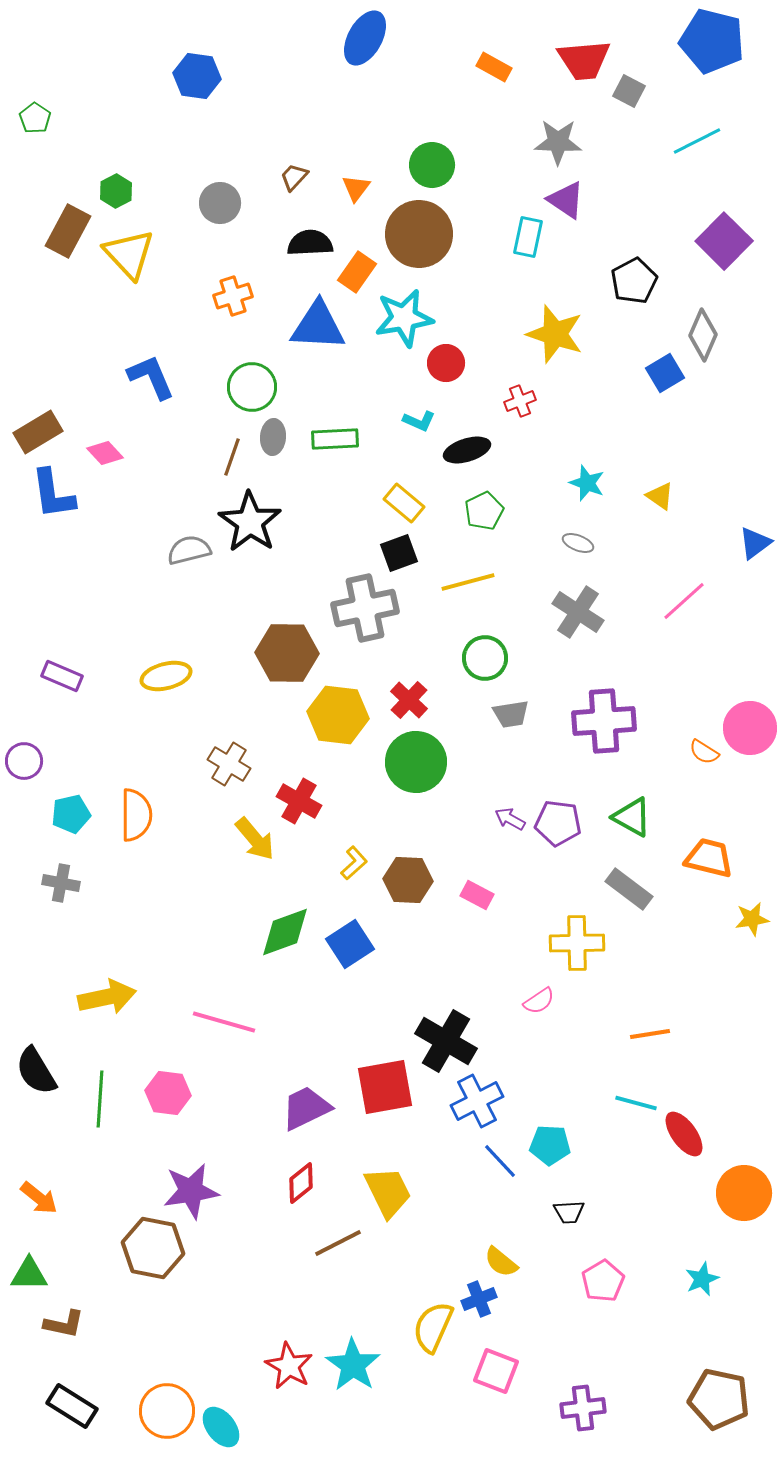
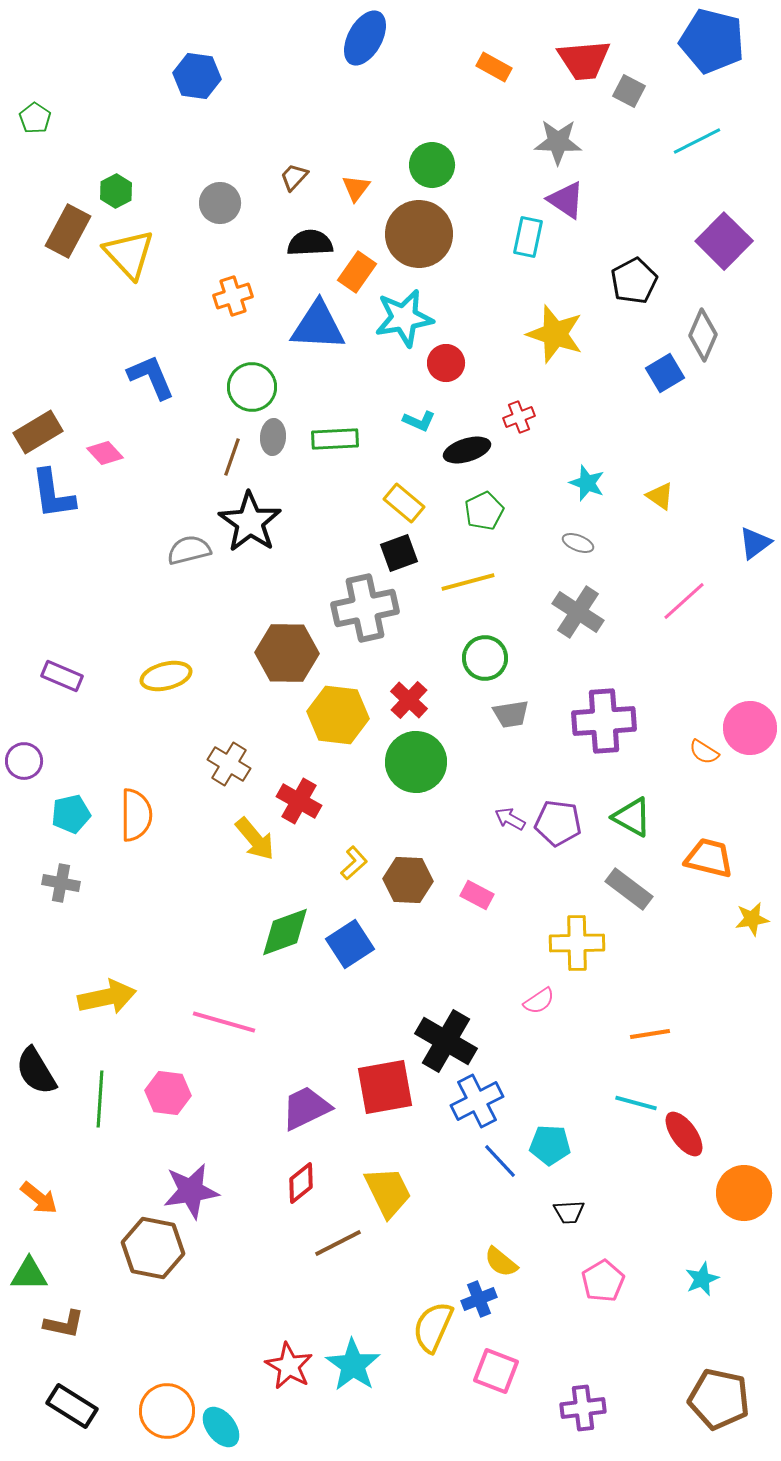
red cross at (520, 401): moved 1 px left, 16 px down
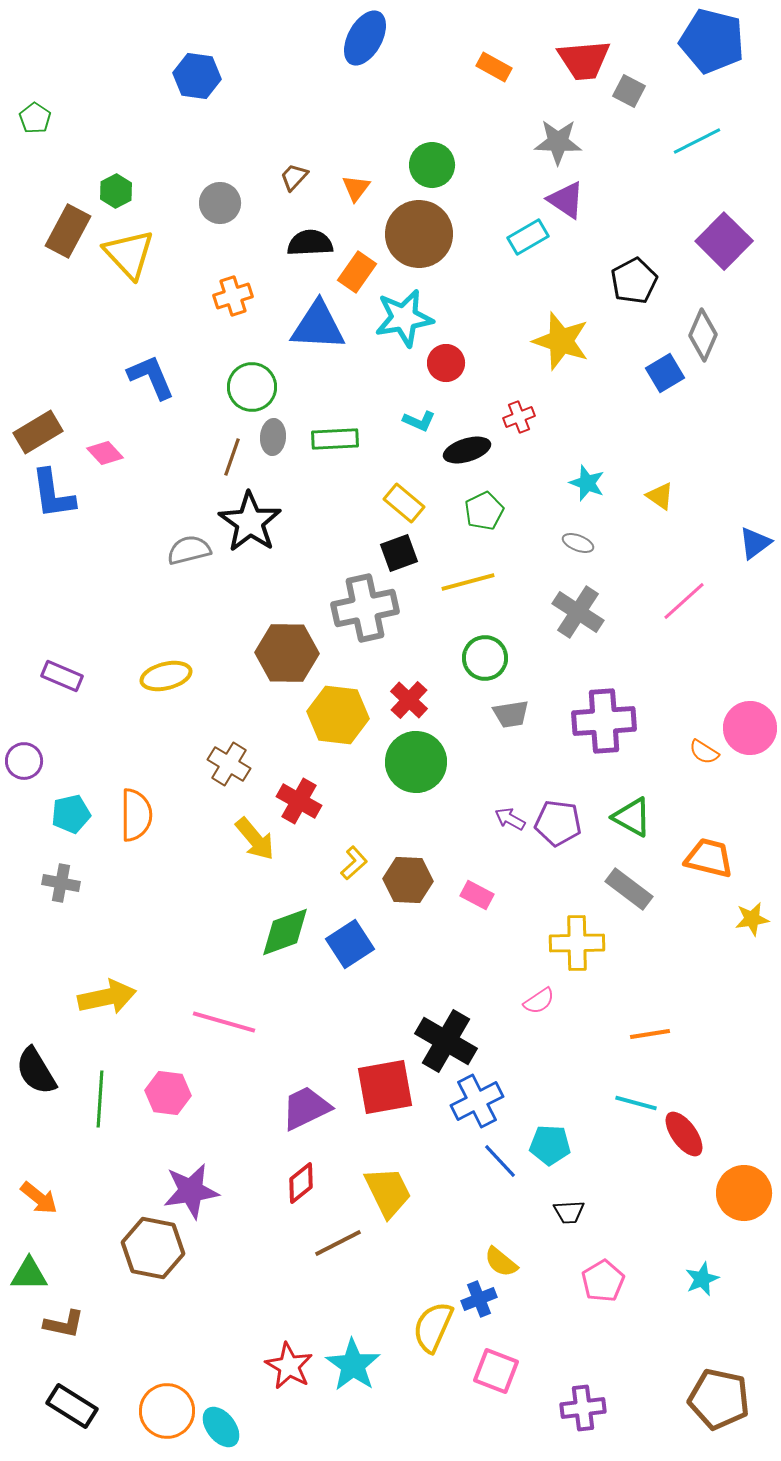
cyan rectangle at (528, 237): rotated 48 degrees clockwise
yellow star at (555, 334): moved 6 px right, 7 px down
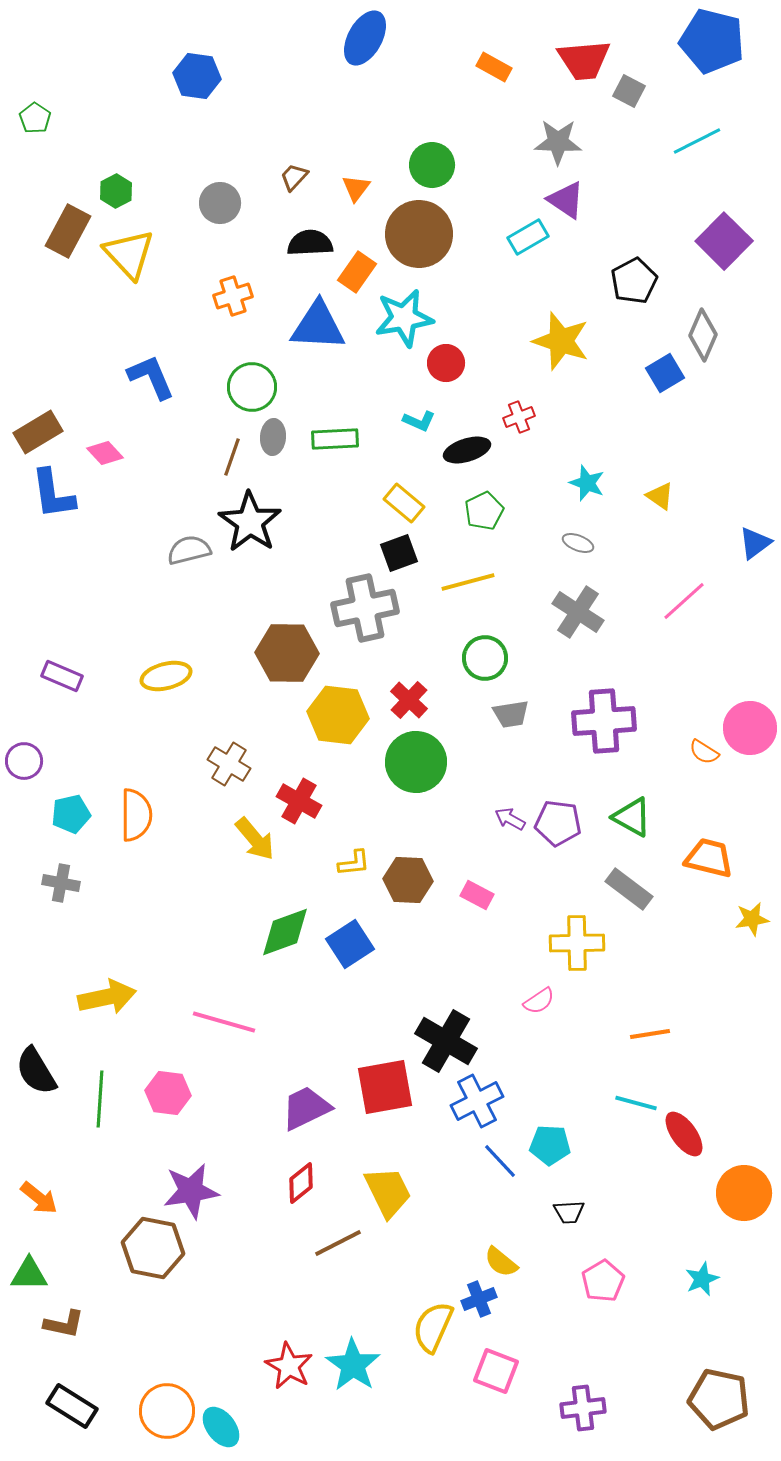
yellow L-shape at (354, 863): rotated 36 degrees clockwise
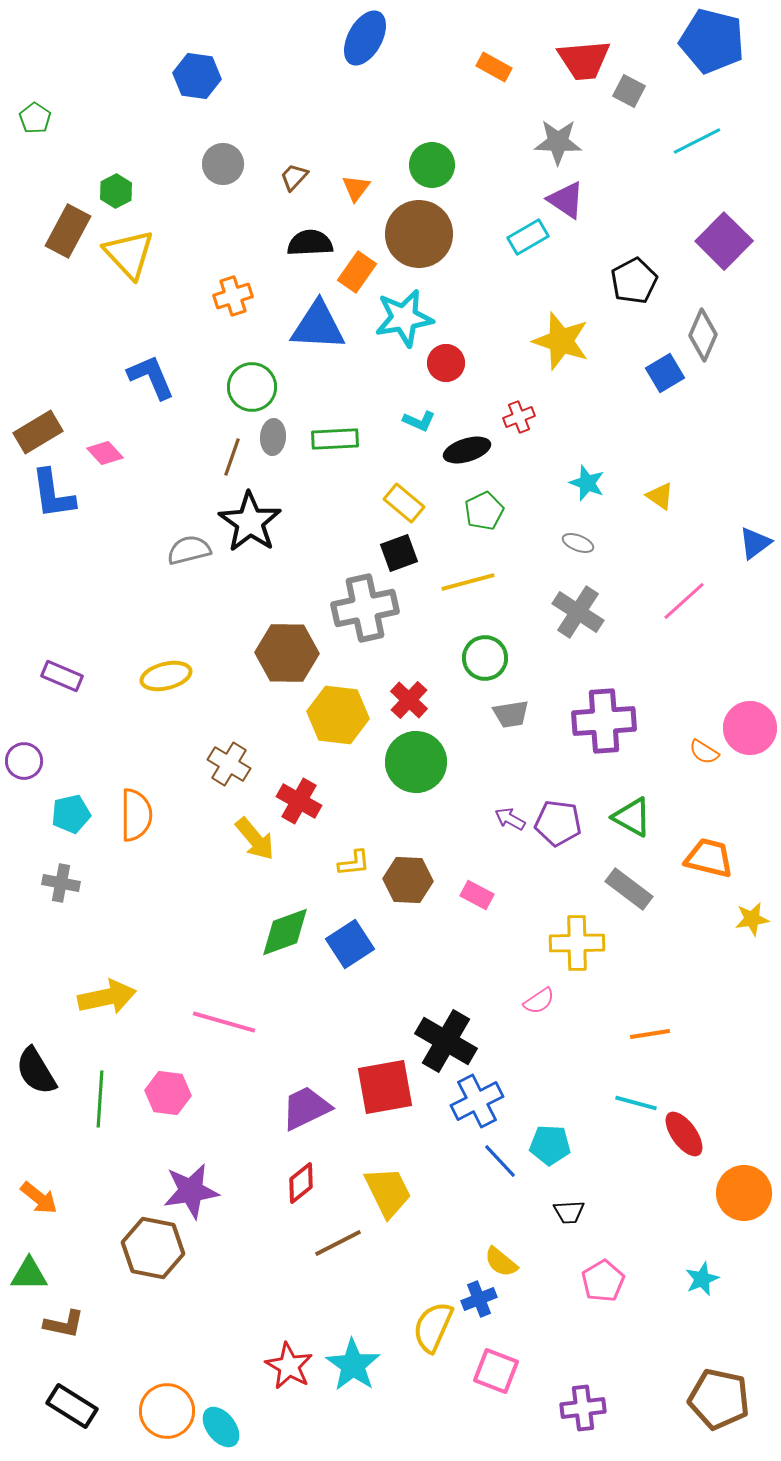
gray circle at (220, 203): moved 3 px right, 39 px up
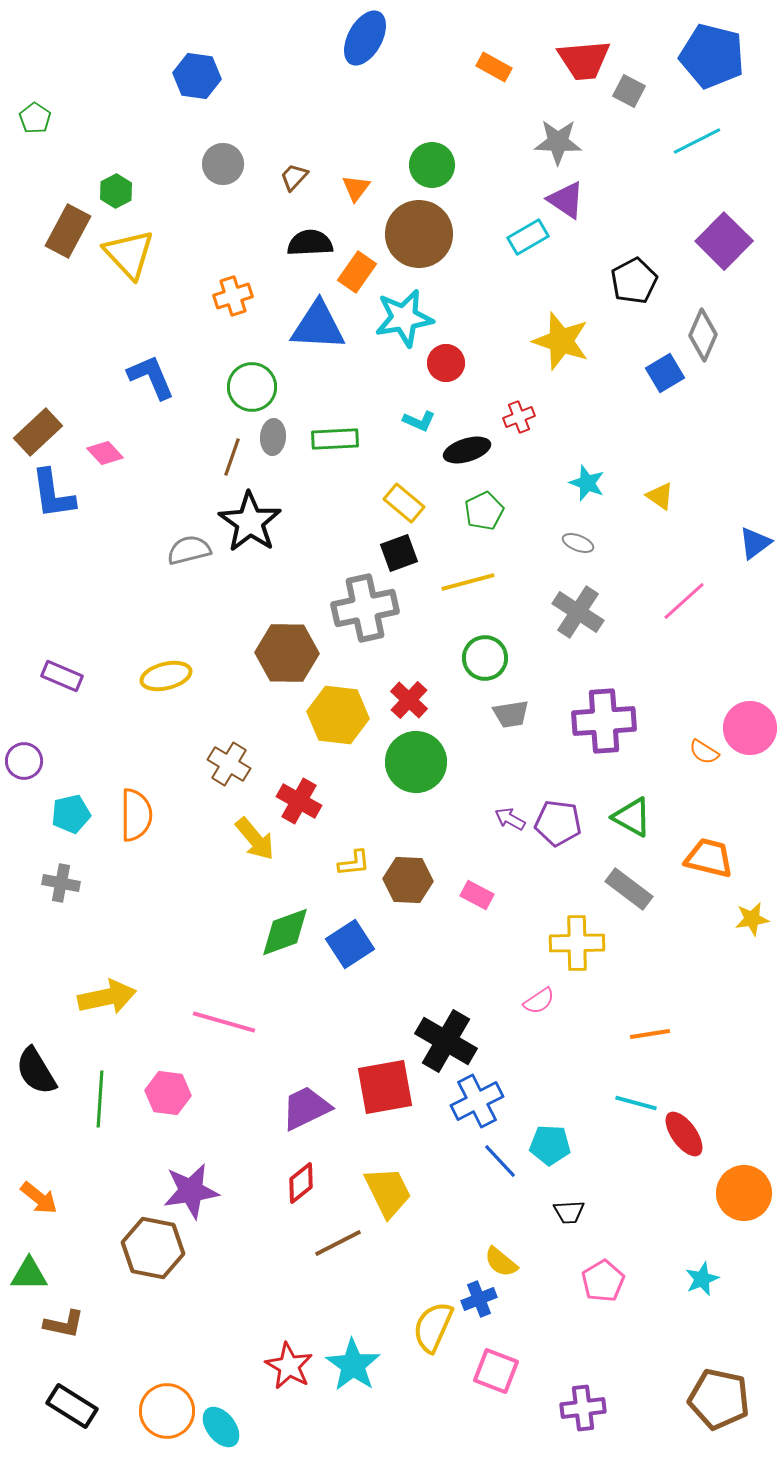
blue pentagon at (712, 41): moved 15 px down
brown rectangle at (38, 432): rotated 12 degrees counterclockwise
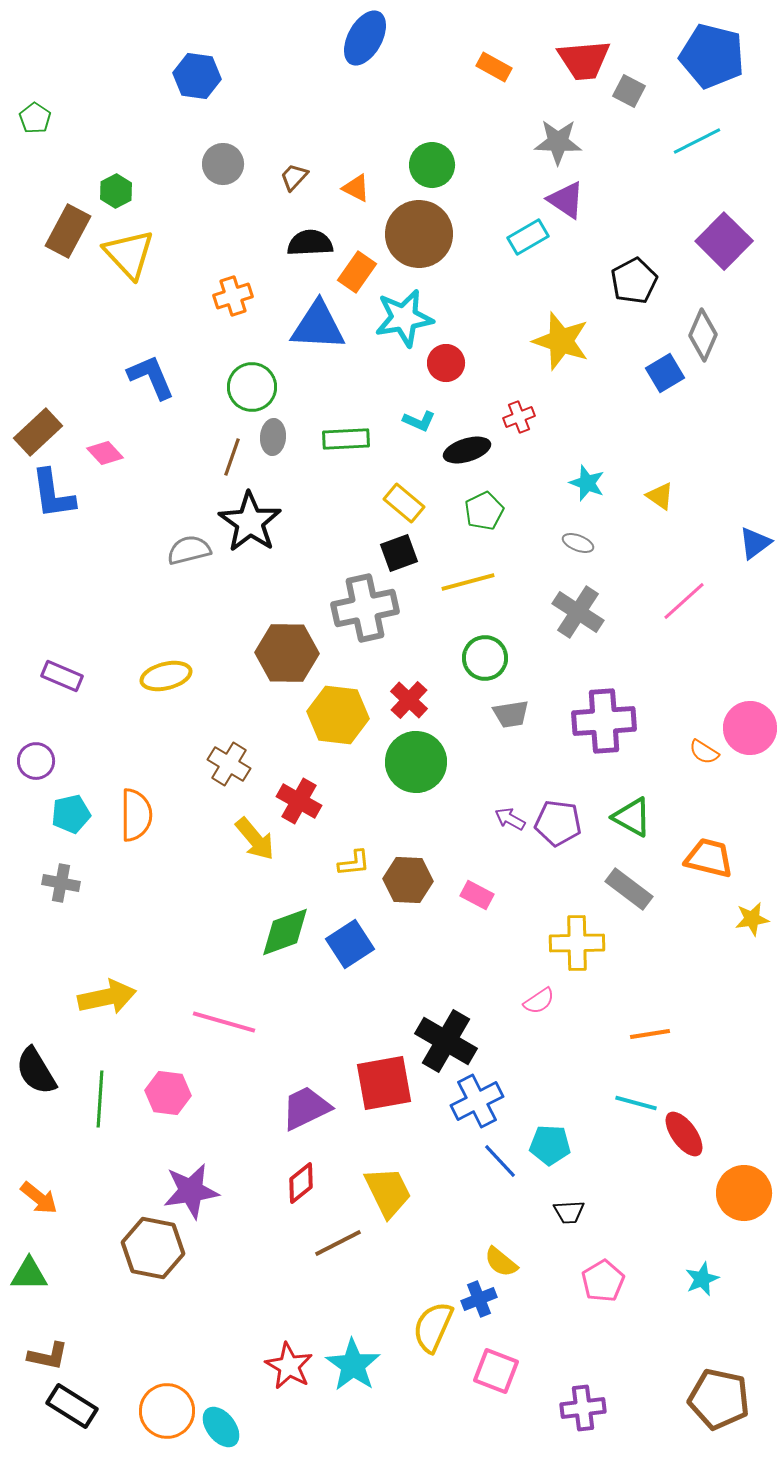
orange triangle at (356, 188): rotated 40 degrees counterclockwise
green rectangle at (335, 439): moved 11 px right
purple circle at (24, 761): moved 12 px right
red square at (385, 1087): moved 1 px left, 4 px up
brown L-shape at (64, 1324): moved 16 px left, 32 px down
